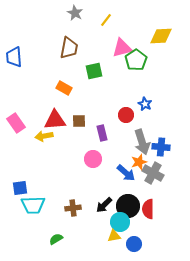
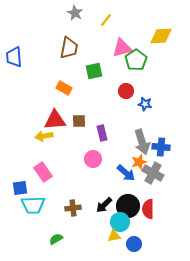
blue star: rotated 16 degrees counterclockwise
red circle: moved 24 px up
pink rectangle: moved 27 px right, 49 px down
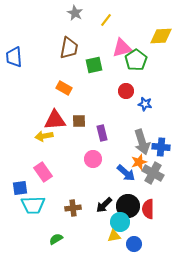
green square: moved 6 px up
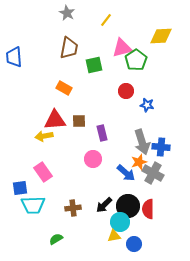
gray star: moved 8 px left
blue star: moved 2 px right, 1 px down
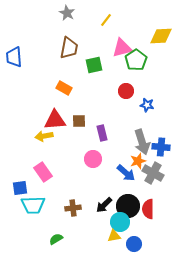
orange star: moved 1 px left, 1 px up
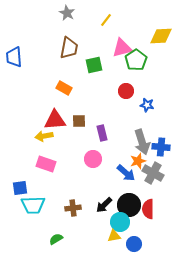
pink rectangle: moved 3 px right, 8 px up; rotated 36 degrees counterclockwise
black circle: moved 1 px right, 1 px up
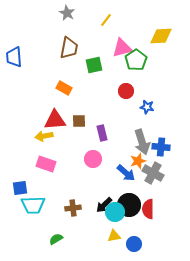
blue star: moved 2 px down
cyan circle: moved 5 px left, 10 px up
